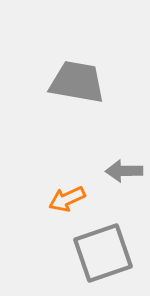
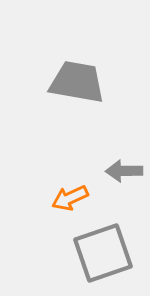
orange arrow: moved 3 px right, 1 px up
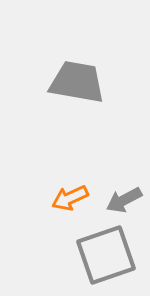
gray arrow: moved 29 px down; rotated 27 degrees counterclockwise
gray square: moved 3 px right, 2 px down
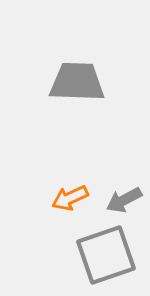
gray trapezoid: rotated 8 degrees counterclockwise
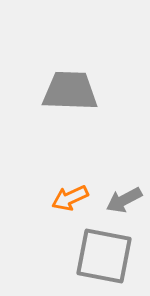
gray trapezoid: moved 7 px left, 9 px down
gray square: moved 2 px left, 1 px down; rotated 30 degrees clockwise
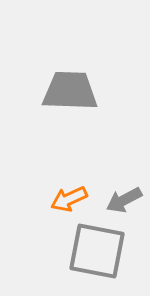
orange arrow: moved 1 px left, 1 px down
gray square: moved 7 px left, 5 px up
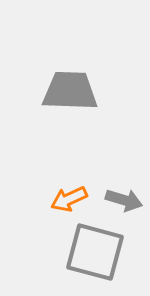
gray arrow: rotated 135 degrees counterclockwise
gray square: moved 2 px left, 1 px down; rotated 4 degrees clockwise
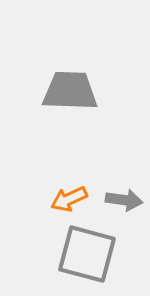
gray arrow: rotated 9 degrees counterclockwise
gray square: moved 8 px left, 2 px down
